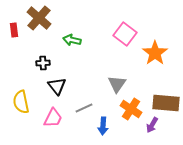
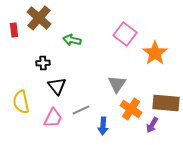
gray line: moved 3 px left, 2 px down
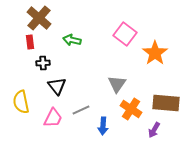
red rectangle: moved 16 px right, 12 px down
purple arrow: moved 2 px right, 5 px down
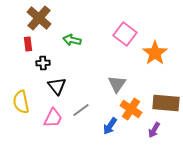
red rectangle: moved 2 px left, 2 px down
gray line: rotated 12 degrees counterclockwise
blue arrow: moved 7 px right; rotated 30 degrees clockwise
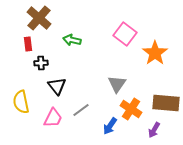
black cross: moved 2 px left
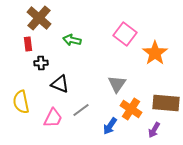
black triangle: moved 3 px right, 2 px up; rotated 30 degrees counterclockwise
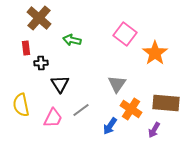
red rectangle: moved 2 px left, 4 px down
black triangle: rotated 36 degrees clockwise
yellow semicircle: moved 3 px down
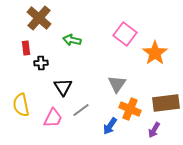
black triangle: moved 3 px right, 3 px down
brown rectangle: rotated 12 degrees counterclockwise
orange cross: moved 1 px left; rotated 10 degrees counterclockwise
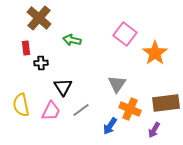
pink trapezoid: moved 2 px left, 7 px up
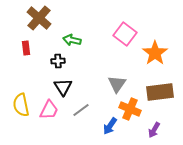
black cross: moved 17 px right, 2 px up
brown rectangle: moved 6 px left, 11 px up
pink trapezoid: moved 2 px left, 1 px up
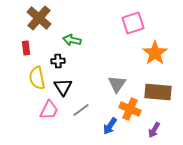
pink square: moved 8 px right, 11 px up; rotated 35 degrees clockwise
brown rectangle: moved 2 px left; rotated 12 degrees clockwise
yellow semicircle: moved 16 px right, 27 px up
